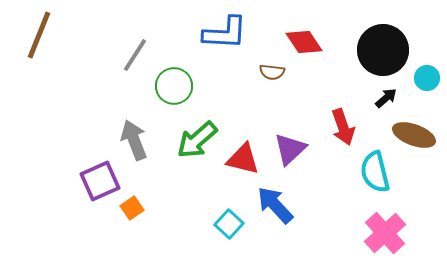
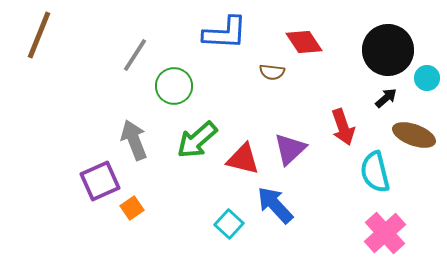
black circle: moved 5 px right
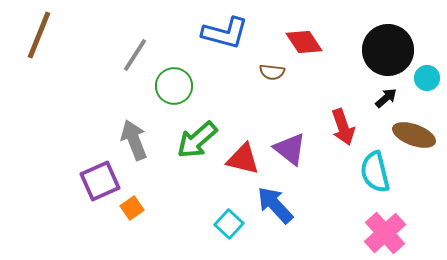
blue L-shape: rotated 12 degrees clockwise
purple triangle: rotated 39 degrees counterclockwise
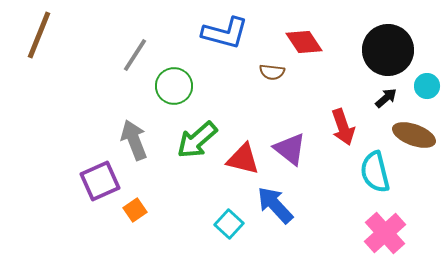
cyan circle: moved 8 px down
orange square: moved 3 px right, 2 px down
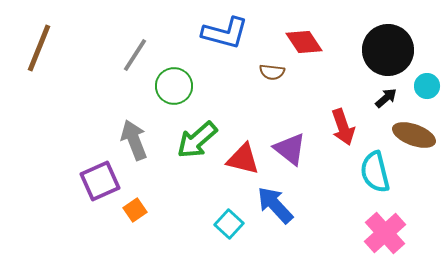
brown line: moved 13 px down
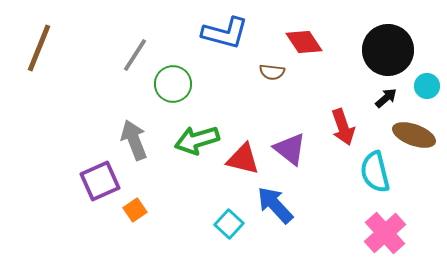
green circle: moved 1 px left, 2 px up
green arrow: rotated 24 degrees clockwise
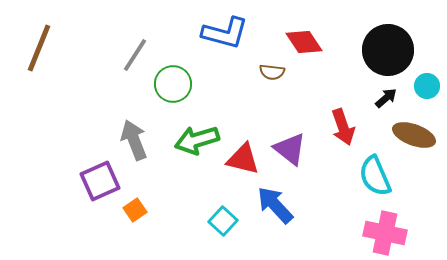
cyan semicircle: moved 4 px down; rotated 9 degrees counterclockwise
cyan square: moved 6 px left, 3 px up
pink cross: rotated 36 degrees counterclockwise
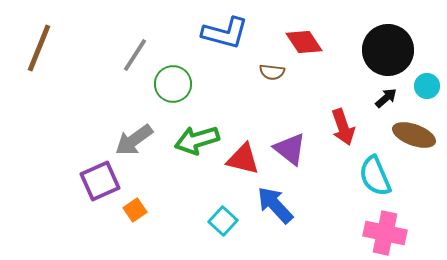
gray arrow: rotated 105 degrees counterclockwise
